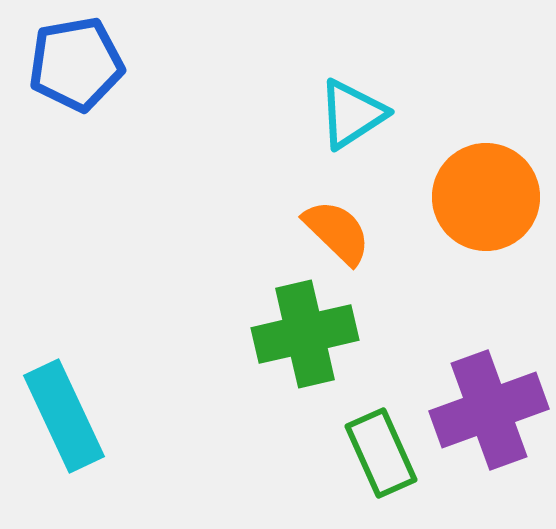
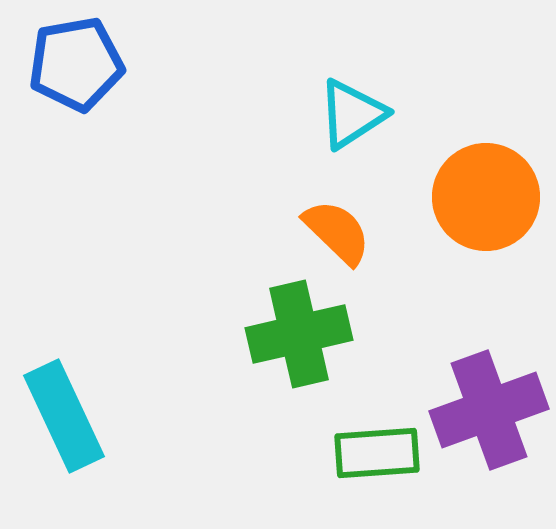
green cross: moved 6 px left
green rectangle: moved 4 px left; rotated 70 degrees counterclockwise
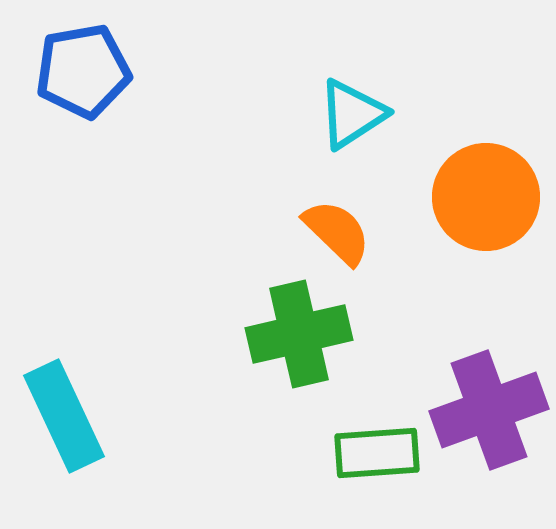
blue pentagon: moved 7 px right, 7 px down
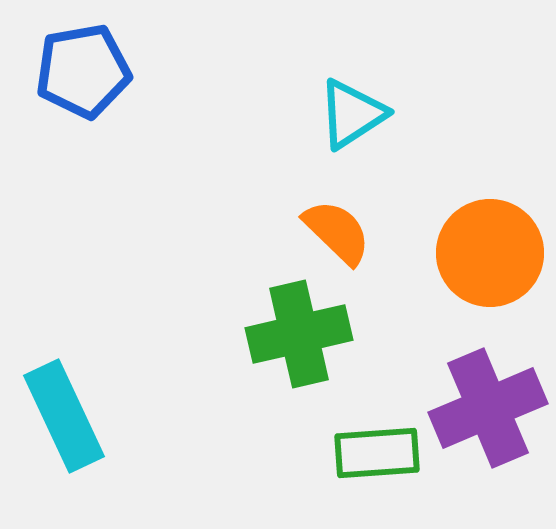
orange circle: moved 4 px right, 56 px down
purple cross: moved 1 px left, 2 px up; rotated 3 degrees counterclockwise
